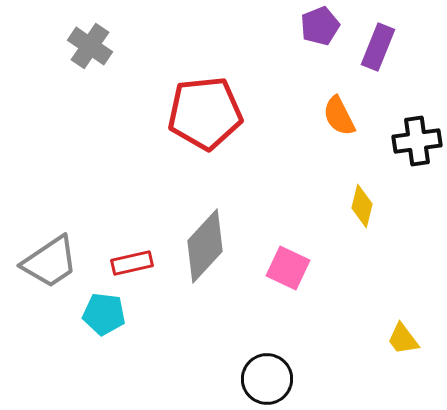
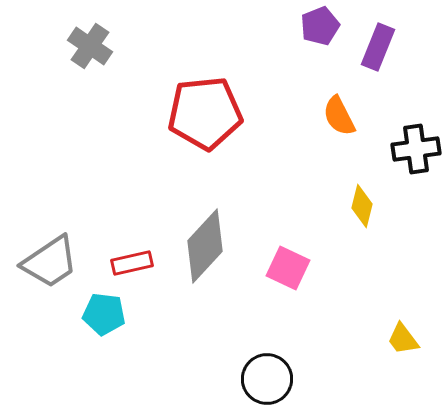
black cross: moved 1 px left, 8 px down
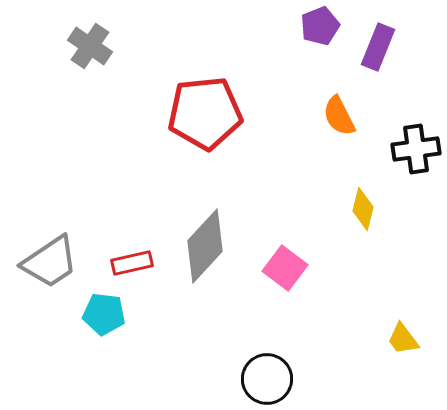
yellow diamond: moved 1 px right, 3 px down
pink square: moved 3 px left; rotated 12 degrees clockwise
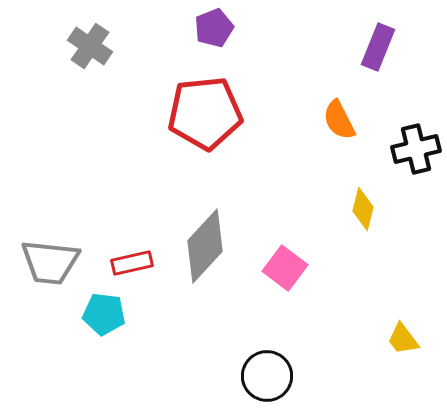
purple pentagon: moved 106 px left, 2 px down
orange semicircle: moved 4 px down
black cross: rotated 6 degrees counterclockwise
gray trapezoid: rotated 40 degrees clockwise
black circle: moved 3 px up
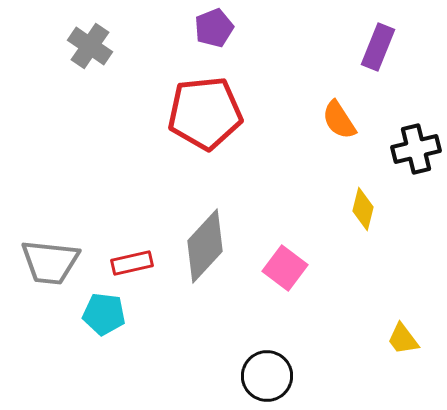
orange semicircle: rotated 6 degrees counterclockwise
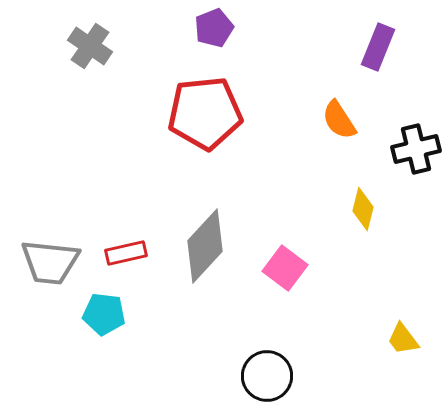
red rectangle: moved 6 px left, 10 px up
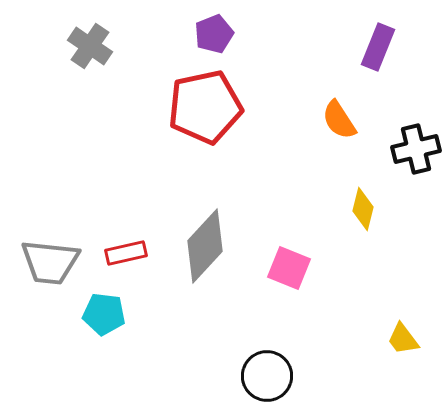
purple pentagon: moved 6 px down
red pentagon: moved 6 px up; rotated 6 degrees counterclockwise
pink square: moved 4 px right; rotated 15 degrees counterclockwise
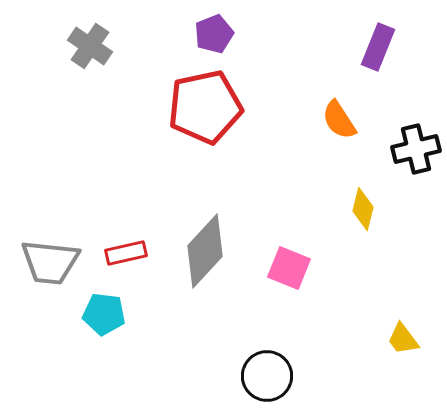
gray diamond: moved 5 px down
